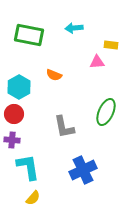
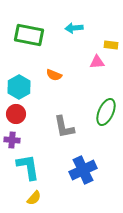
red circle: moved 2 px right
yellow semicircle: moved 1 px right
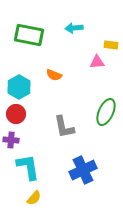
purple cross: moved 1 px left
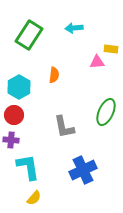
green rectangle: rotated 68 degrees counterclockwise
yellow rectangle: moved 4 px down
orange semicircle: rotated 105 degrees counterclockwise
red circle: moved 2 px left, 1 px down
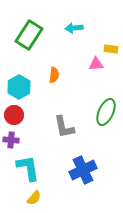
pink triangle: moved 1 px left, 2 px down
cyan L-shape: moved 1 px down
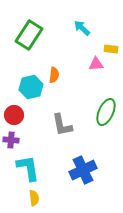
cyan arrow: moved 8 px right; rotated 48 degrees clockwise
cyan hexagon: moved 12 px right; rotated 15 degrees clockwise
gray L-shape: moved 2 px left, 2 px up
yellow semicircle: rotated 49 degrees counterclockwise
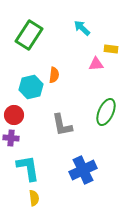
purple cross: moved 2 px up
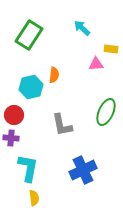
cyan L-shape: rotated 20 degrees clockwise
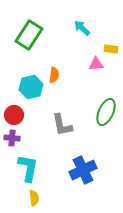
purple cross: moved 1 px right
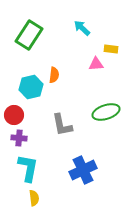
green ellipse: rotated 48 degrees clockwise
purple cross: moved 7 px right
